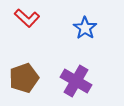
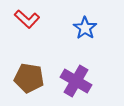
red L-shape: moved 1 px down
brown pentagon: moved 5 px right; rotated 28 degrees clockwise
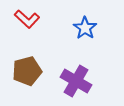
brown pentagon: moved 2 px left, 7 px up; rotated 24 degrees counterclockwise
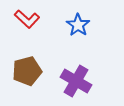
blue star: moved 7 px left, 3 px up
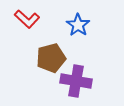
brown pentagon: moved 24 px right, 13 px up
purple cross: rotated 20 degrees counterclockwise
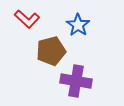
brown pentagon: moved 7 px up
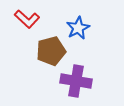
blue star: moved 3 px down; rotated 10 degrees clockwise
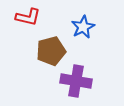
red L-shape: moved 1 px right, 2 px up; rotated 30 degrees counterclockwise
blue star: moved 5 px right, 1 px up
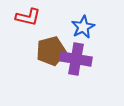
purple cross: moved 22 px up
